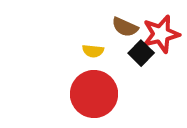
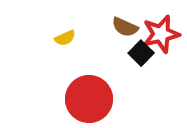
yellow semicircle: moved 28 px left, 13 px up; rotated 30 degrees counterclockwise
red circle: moved 5 px left, 5 px down
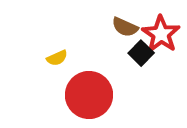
red star: rotated 24 degrees counterclockwise
yellow semicircle: moved 8 px left, 20 px down
red circle: moved 4 px up
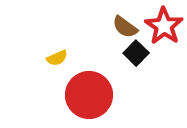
brown semicircle: rotated 12 degrees clockwise
red star: moved 3 px right, 8 px up
black square: moved 5 px left
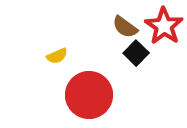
yellow semicircle: moved 2 px up
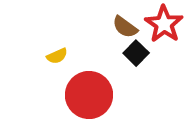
red star: moved 2 px up
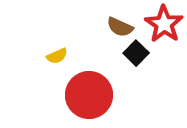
brown semicircle: moved 5 px left; rotated 12 degrees counterclockwise
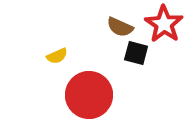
black square: rotated 30 degrees counterclockwise
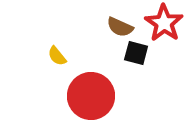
red star: moved 1 px up
yellow semicircle: rotated 75 degrees clockwise
red circle: moved 2 px right, 1 px down
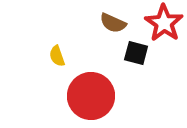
brown semicircle: moved 7 px left, 4 px up
yellow semicircle: rotated 20 degrees clockwise
